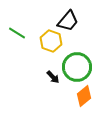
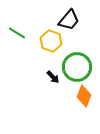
black trapezoid: moved 1 px right, 1 px up
orange diamond: rotated 30 degrees counterclockwise
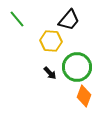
green line: moved 14 px up; rotated 18 degrees clockwise
yellow hexagon: rotated 15 degrees counterclockwise
black arrow: moved 3 px left, 4 px up
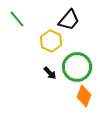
yellow hexagon: rotated 20 degrees clockwise
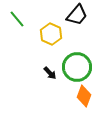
black trapezoid: moved 8 px right, 5 px up
yellow hexagon: moved 7 px up
